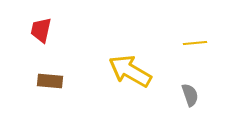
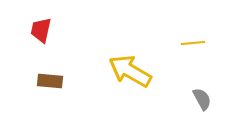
yellow line: moved 2 px left
gray semicircle: moved 12 px right, 4 px down; rotated 10 degrees counterclockwise
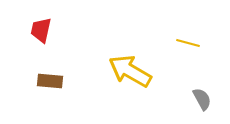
yellow line: moved 5 px left; rotated 20 degrees clockwise
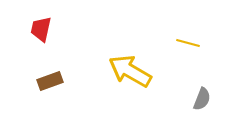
red trapezoid: moved 1 px up
brown rectangle: rotated 25 degrees counterclockwise
gray semicircle: rotated 50 degrees clockwise
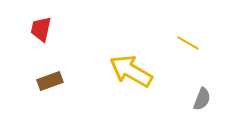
yellow line: rotated 15 degrees clockwise
yellow arrow: moved 1 px right
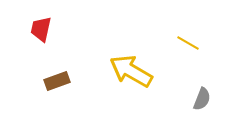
brown rectangle: moved 7 px right
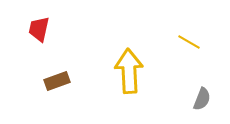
red trapezoid: moved 2 px left
yellow line: moved 1 px right, 1 px up
yellow arrow: moved 2 px left; rotated 57 degrees clockwise
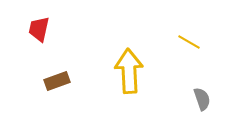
gray semicircle: rotated 40 degrees counterclockwise
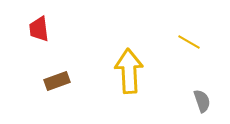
red trapezoid: rotated 20 degrees counterclockwise
gray semicircle: moved 2 px down
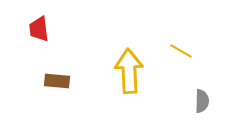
yellow line: moved 8 px left, 9 px down
brown rectangle: rotated 25 degrees clockwise
gray semicircle: rotated 20 degrees clockwise
